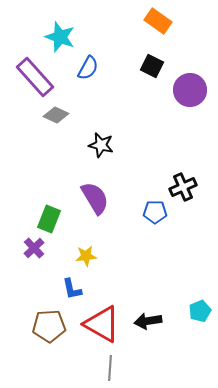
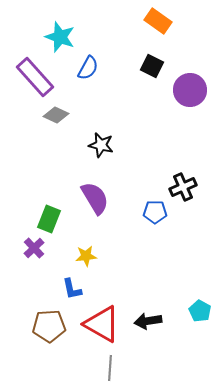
cyan pentagon: rotated 20 degrees counterclockwise
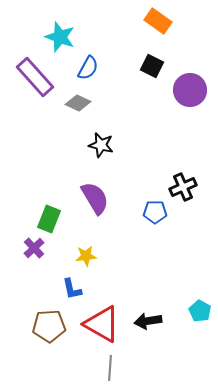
gray diamond: moved 22 px right, 12 px up
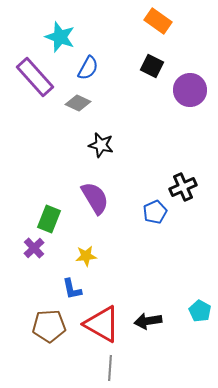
blue pentagon: rotated 25 degrees counterclockwise
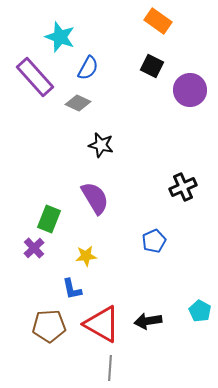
blue pentagon: moved 1 px left, 29 px down
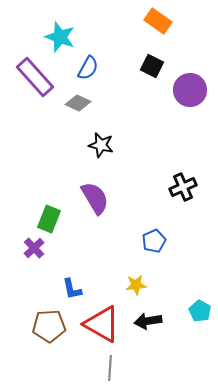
yellow star: moved 50 px right, 29 px down
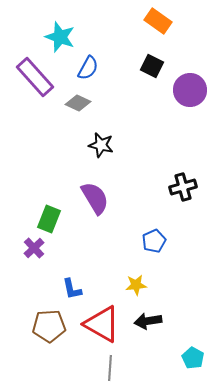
black cross: rotated 8 degrees clockwise
cyan pentagon: moved 7 px left, 47 px down
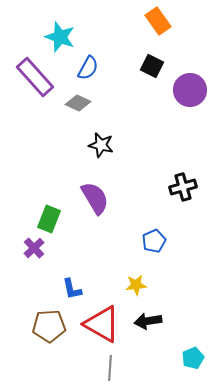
orange rectangle: rotated 20 degrees clockwise
cyan pentagon: rotated 20 degrees clockwise
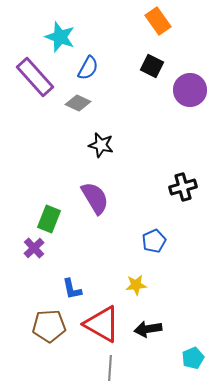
black arrow: moved 8 px down
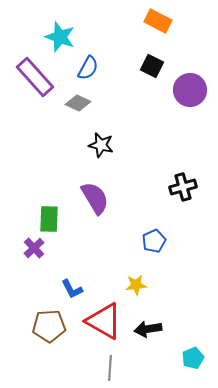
orange rectangle: rotated 28 degrees counterclockwise
green rectangle: rotated 20 degrees counterclockwise
blue L-shape: rotated 15 degrees counterclockwise
red triangle: moved 2 px right, 3 px up
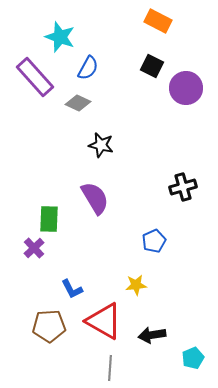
purple circle: moved 4 px left, 2 px up
black arrow: moved 4 px right, 6 px down
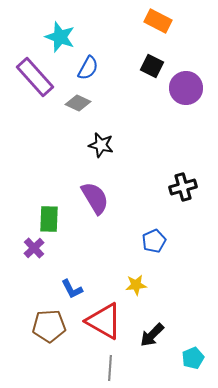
black arrow: rotated 36 degrees counterclockwise
